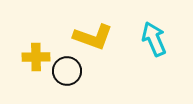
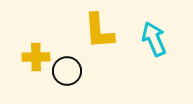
yellow L-shape: moved 6 px right, 6 px up; rotated 66 degrees clockwise
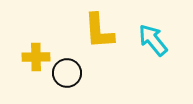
cyan arrow: moved 1 px left, 1 px down; rotated 16 degrees counterclockwise
black circle: moved 2 px down
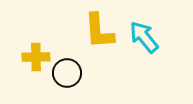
cyan arrow: moved 9 px left, 3 px up
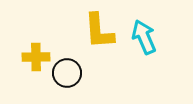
cyan arrow: rotated 16 degrees clockwise
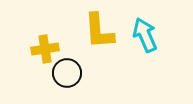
cyan arrow: moved 1 px right, 2 px up
yellow cross: moved 9 px right, 8 px up; rotated 8 degrees counterclockwise
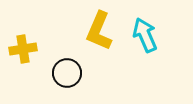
yellow L-shape: rotated 27 degrees clockwise
yellow cross: moved 22 px left
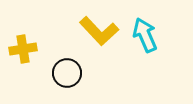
yellow L-shape: rotated 66 degrees counterclockwise
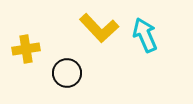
yellow L-shape: moved 3 px up
yellow cross: moved 3 px right
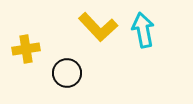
yellow L-shape: moved 1 px left, 1 px up
cyan arrow: moved 2 px left, 5 px up; rotated 12 degrees clockwise
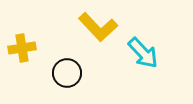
cyan arrow: moved 23 px down; rotated 148 degrees clockwise
yellow cross: moved 4 px left, 1 px up
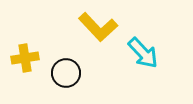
yellow cross: moved 3 px right, 10 px down
black circle: moved 1 px left
